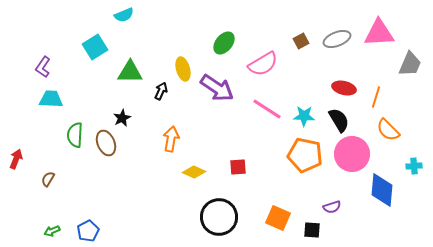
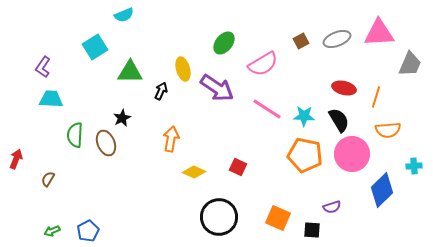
orange semicircle: rotated 50 degrees counterclockwise
red square: rotated 30 degrees clockwise
blue diamond: rotated 40 degrees clockwise
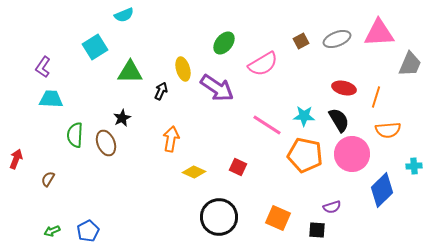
pink line: moved 16 px down
black square: moved 5 px right
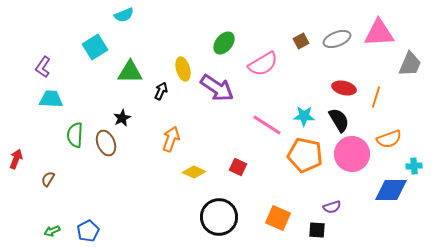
orange semicircle: moved 1 px right, 9 px down; rotated 15 degrees counterclockwise
orange arrow: rotated 10 degrees clockwise
blue diamond: moved 9 px right; rotated 44 degrees clockwise
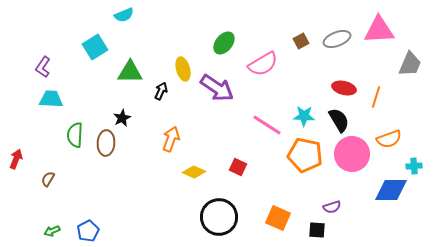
pink triangle: moved 3 px up
brown ellipse: rotated 25 degrees clockwise
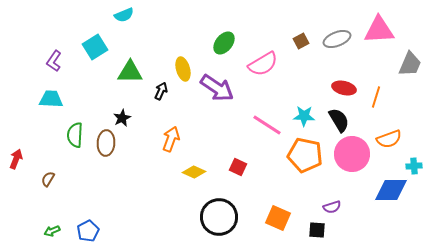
purple L-shape: moved 11 px right, 6 px up
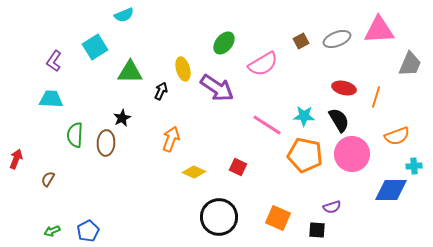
orange semicircle: moved 8 px right, 3 px up
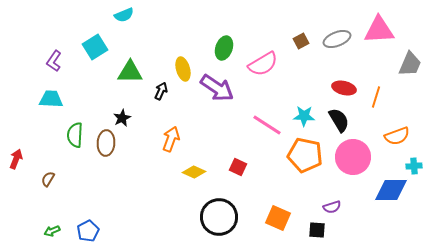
green ellipse: moved 5 px down; rotated 20 degrees counterclockwise
pink circle: moved 1 px right, 3 px down
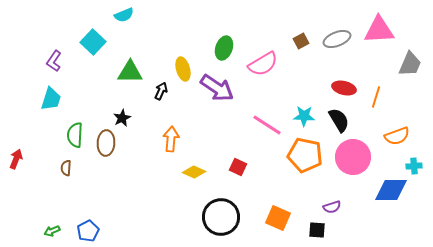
cyan square: moved 2 px left, 5 px up; rotated 15 degrees counterclockwise
cyan trapezoid: rotated 105 degrees clockwise
orange arrow: rotated 15 degrees counterclockwise
brown semicircle: moved 18 px right, 11 px up; rotated 28 degrees counterclockwise
black circle: moved 2 px right
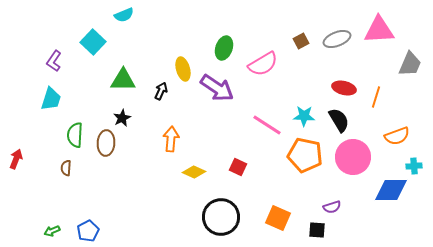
green triangle: moved 7 px left, 8 px down
